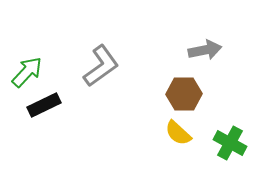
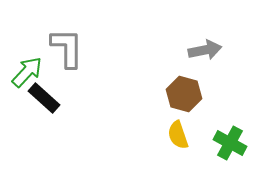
gray L-shape: moved 34 px left, 18 px up; rotated 54 degrees counterclockwise
brown hexagon: rotated 16 degrees clockwise
black rectangle: moved 7 px up; rotated 68 degrees clockwise
yellow semicircle: moved 2 px down; rotated 28 degrees clockwise
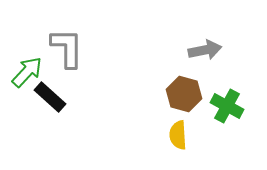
black rectangle: moved 6 px right, 1 px up
yellow semicircle: rotated 16 degrees clockwise
green cross: moved 3 px left, 37 px up
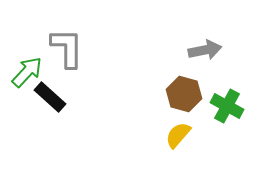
yellow semicircle: rotated 44 degrees clockwise
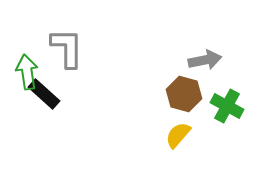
gray arrow: moved 10 px down
green arrow: rotated 52 degrees counterclockwise
black rectangle: moved 6 px left, 3 px up
